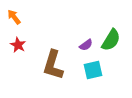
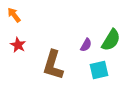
orange arrow: moved 2 px up
purple semicircle: rotated 24 degrees counterclockwise
cyan square: moved 6 px right
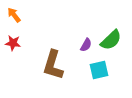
green semicircle: rotated 15 degrees clockwise
red star: moved 5 px left, 2 px up; rotated 21 degrees counterclockwise
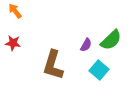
orange arrow: moved 1 px right, 4 px up
cyan square: rotated 36 degrees counterclockwise
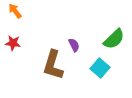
green semicircle: moved 3 px right, 1 px up
purple semicircle: moved 12 px left; rotated 56 degrees counterclockwise
cyan square: moved 1 px right, 2 px up
